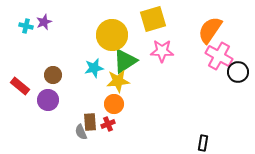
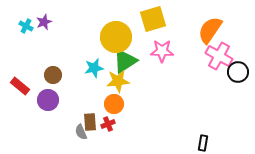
cyan cross: rotated 16 degrees clockwise
yellow circle: moved 4 px right, 2 px down
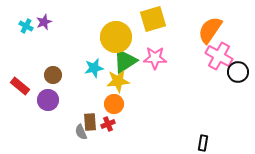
pink star: moved 7 px left, 7 px down
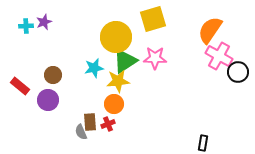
cyan cross: rotated 32 degrees counterclockwise
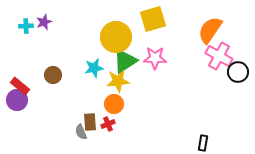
purple circle: moved 31 px left
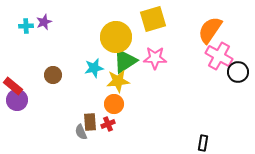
red rectangle: moved 7 px left
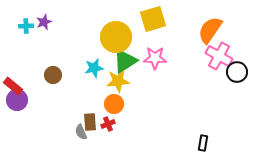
black circle: moved 1 px left
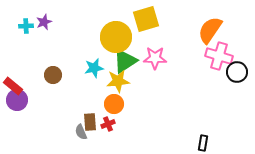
yellow square: moved 7 px left
pink cross: rotated 12 degrees counterclockwise
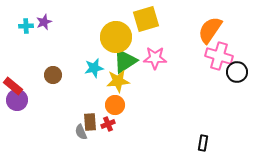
orange circle: moved 1 px right, 1 px down
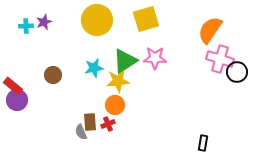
yellow circle: moved 19 px left, 17 px up
pink cross: moved 1 px right, 3 px down
